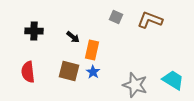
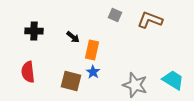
gray square: moved 1 px left, 2 px up
brown square: moved 2 px right, 10 px down
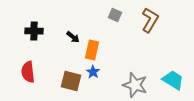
brown L-shape: rotated 100 degrees clockwise
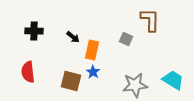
gray square: moved 11 px right, 24 px down
brown L-shape: rotated 30 degrees counterclockwise
gray star: rotated 25 degrees counterclockwise
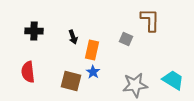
black arrow: rotated 32 degrees clockwise
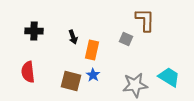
brown L-shape: moved 5 px left
blue star: moved 3 px down
cyan trapezoid: moved 4 px left, 3 px up
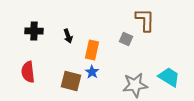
black arrow: moved 5 px left, 1 px up
blue star: moved 1 px left, 3 px up
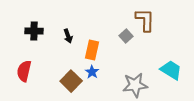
gray square: moved 3 px up; rotated 24 degrees clockwise
red semicircle: moved 4 px left, 1 px up; rotated 20 degrees clockwise
cyan trapezoid: moved 2 px right, 7 px up
brown square: rotated 30 degrees clockwise
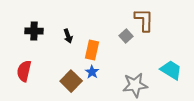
brown L-shape: moved 1 px left
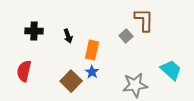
cyan trapezoid: rotated 10 degrees clockwise
